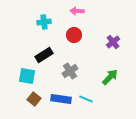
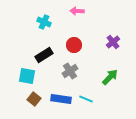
cyan cross: rotated 32 degrees clockwise
red circle: moved 10 px down
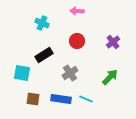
cyan cross: moved 2 px left, 1 px down
red circle: moved 3 px right, 4 px up
gray cross: moved 2 px down
cyan square: moved 5 px left, 3 px up
brown square: moved 1 px left; rotated 32 degrees counterclockwise
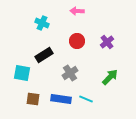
purple cross: moved 6 px left
